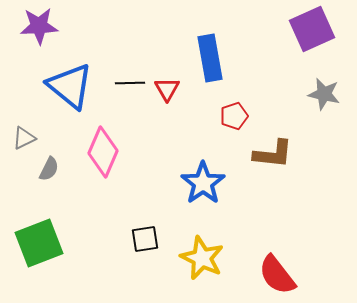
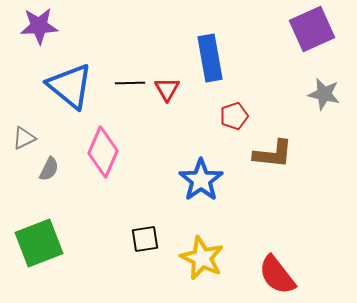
blue star: moved 2 px left, 3 px up
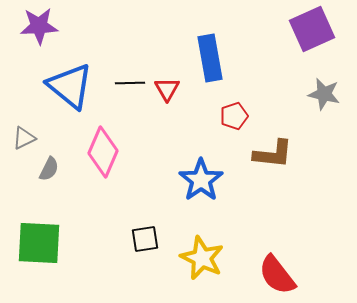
green square: rotated 24 degrees clockwise
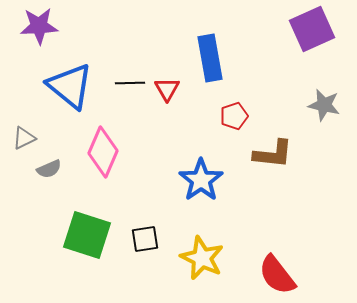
gray star: moved 11 px down
gray semicircle: rotated 40 degrees clockwise
green square: moved 48 px right, 8 px up; rotated 15 degrees clockwise
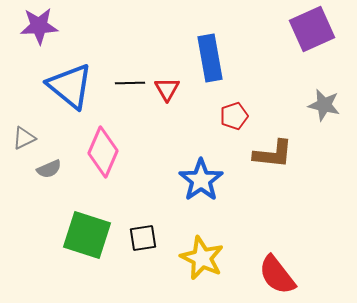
black square: moved 2 px left, 1 px up
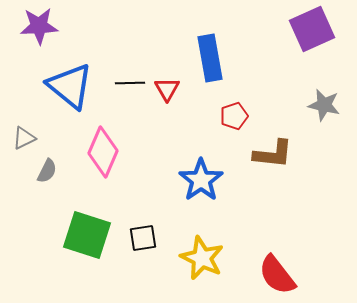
gray semicircle: moved 2 px left, 2 px down; rotated 40 degrees counterclockwise
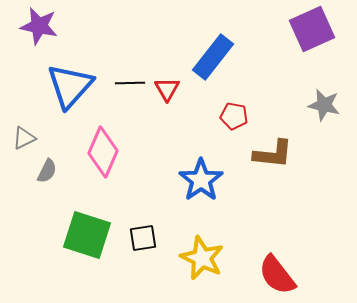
purple star: rotated 15 degrees clockwise
blue rectangle: moved 3 px right, 1 px up; rotated 48 degrees clockwise
blue triangle: rotated 33 degrees clockwise
red pentagon: rotated 28 degrees clockwise
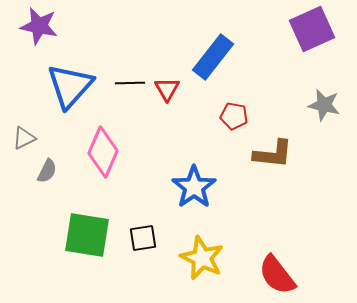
blue star: moved 7 px left, 7 px down
green square: rotated 9 degrees counterclockwise
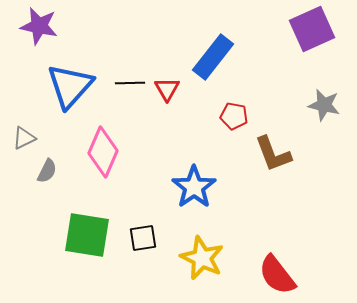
brown L-shape: rotated 63 degrees clockwise
